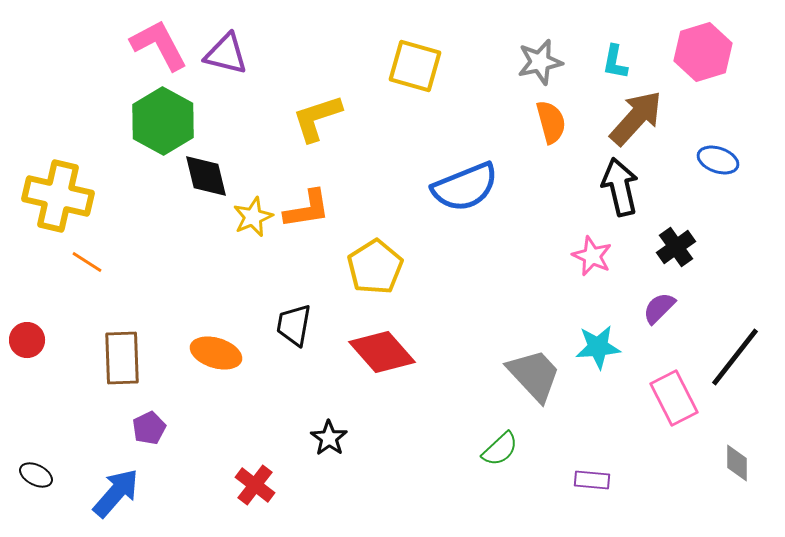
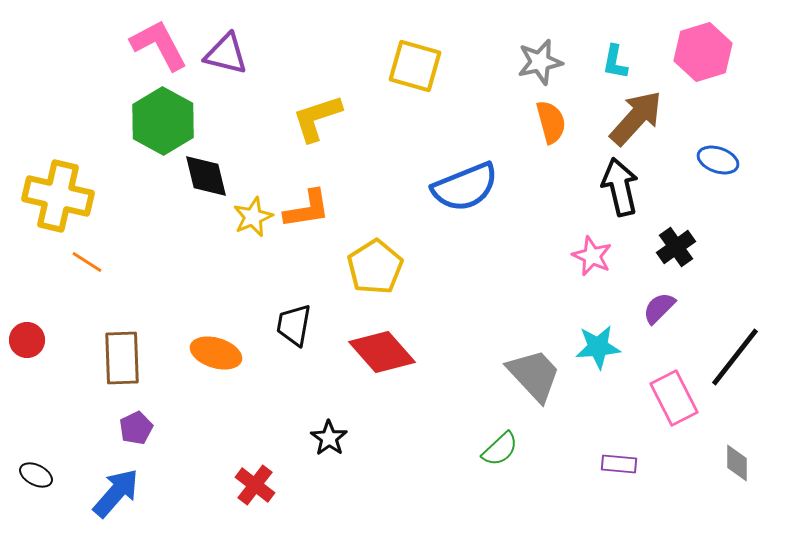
purple pentagon: moved 13 px left
purple rectangle: moved 27 px right, 16 px up
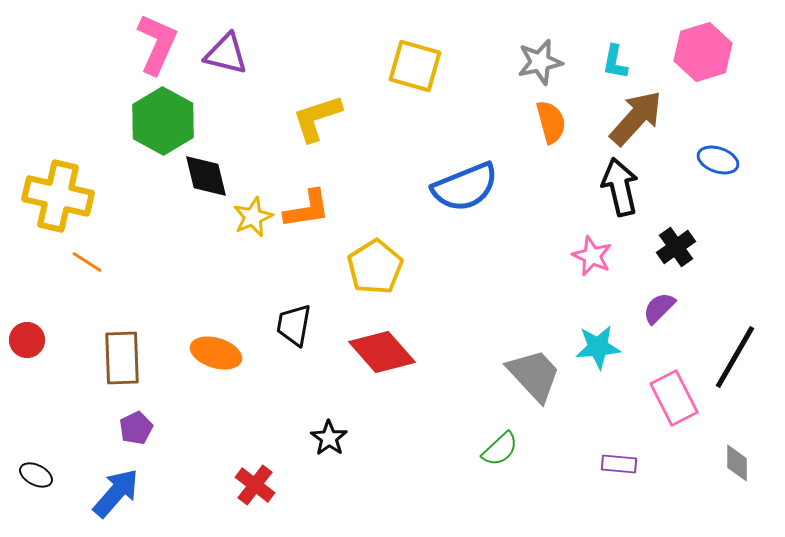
pink L-shape: moved 2 px left, 1 px up; rotated 52 degrees clockwise
black line: rotated 8 degrees counterclockwise
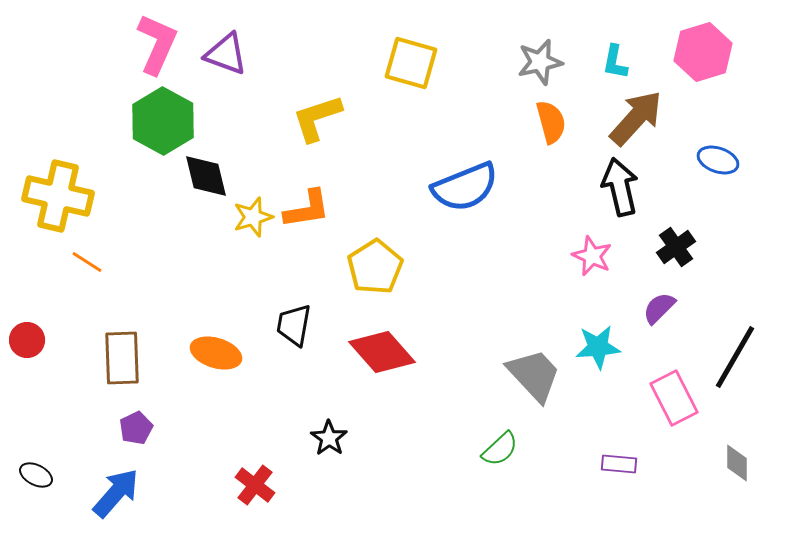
purple triangle: rotated 6 degrees clockwise
yellow square: moved 4 px left, 3 px up
yellow star: rotated 6 degrees clockwise
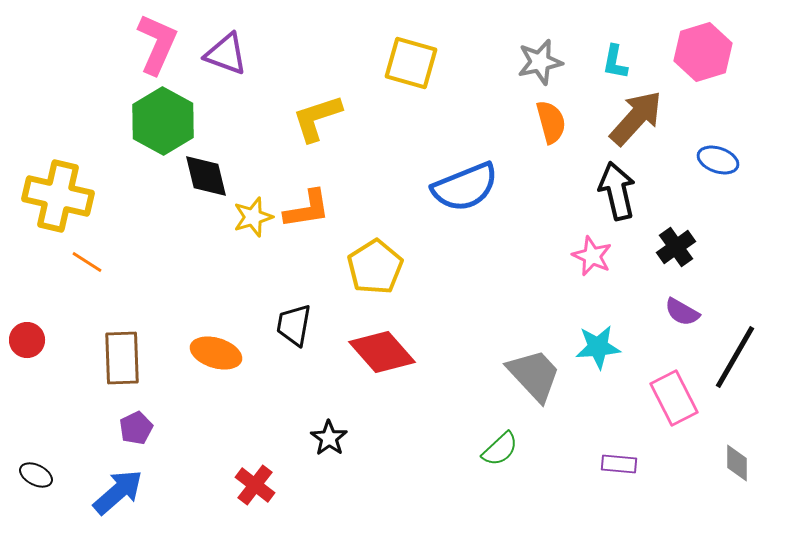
black arrow: moved 3 px left, 4 px down
purple semicircle: moved 23 px right, 4 px down; rotated 105 degrees counterclockwise
blue arrow: moved 2 px right, 1 px up; rotated 8 degrees clockwise
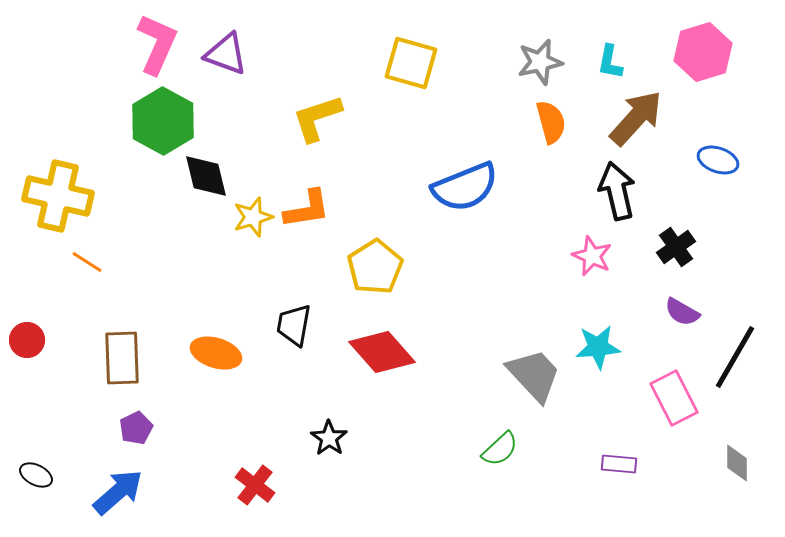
cyan L-shape: moved 5 px left
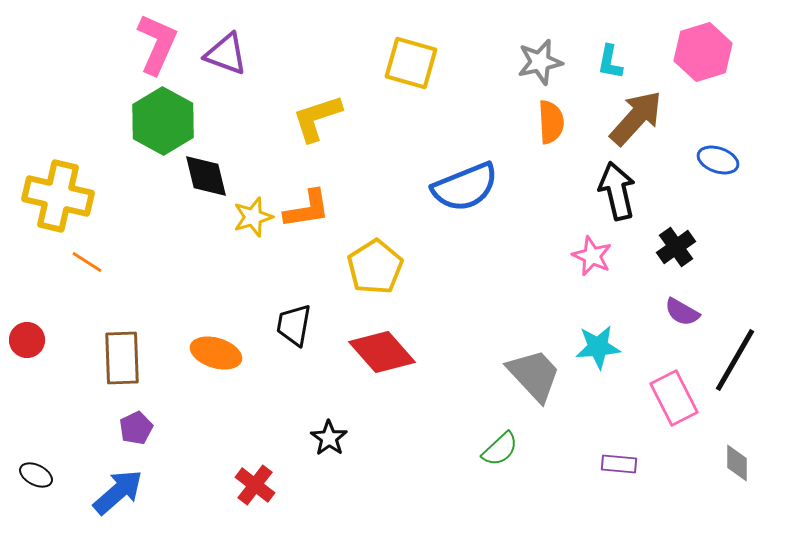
orange semicircle: rotated 12 degrees clockwise
black line: moved 3 px down
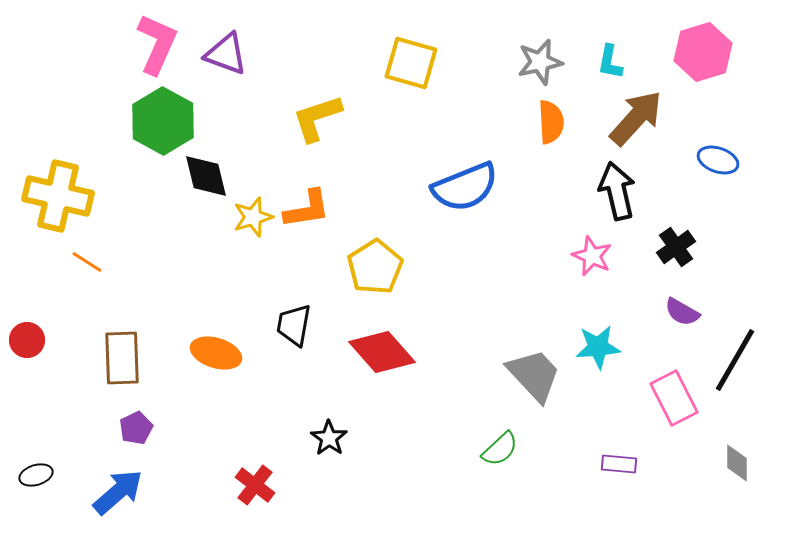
black ellipse: rotated 44 degrees counterclockwise
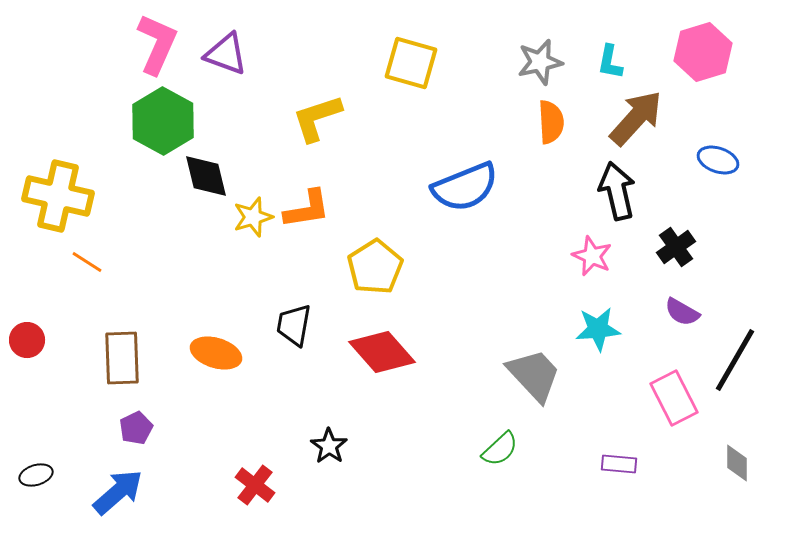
cyan star: moved 18 px up
black star: moved 8 px down
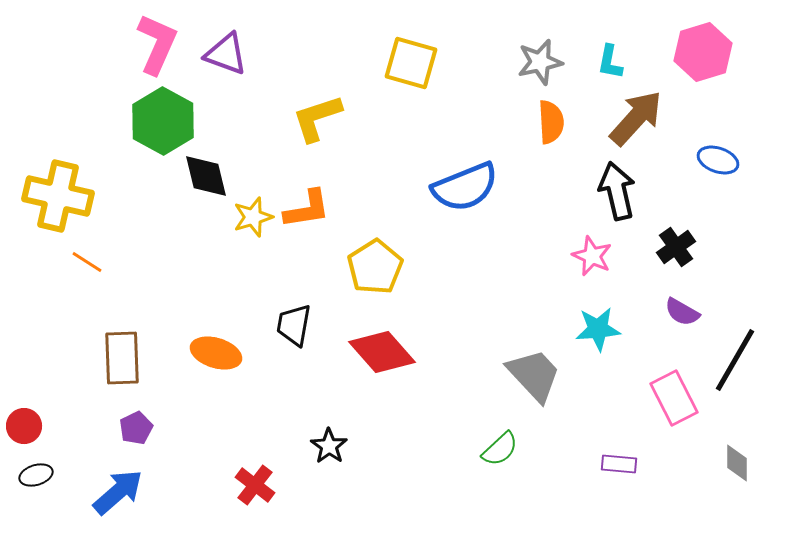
red circle: moved 3 px left, 86 px down
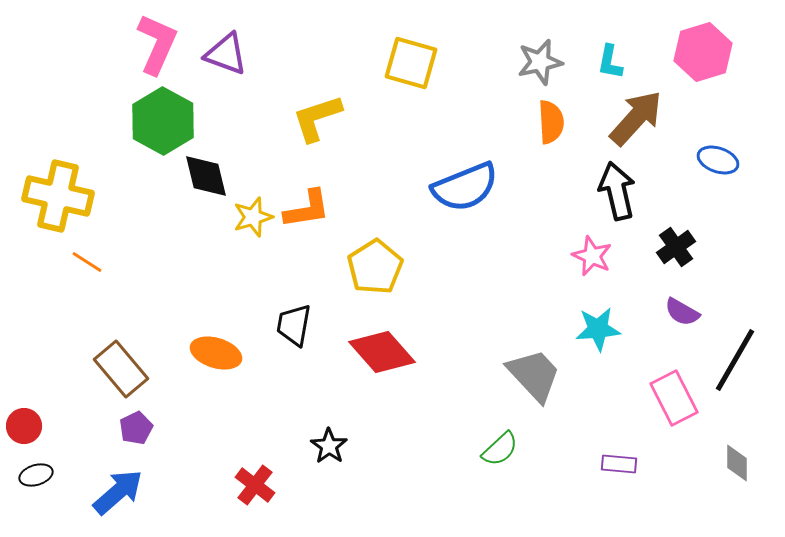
brown rectangle: moved 1 px left, 11 px down; rotated 38 degrees counterclockwise
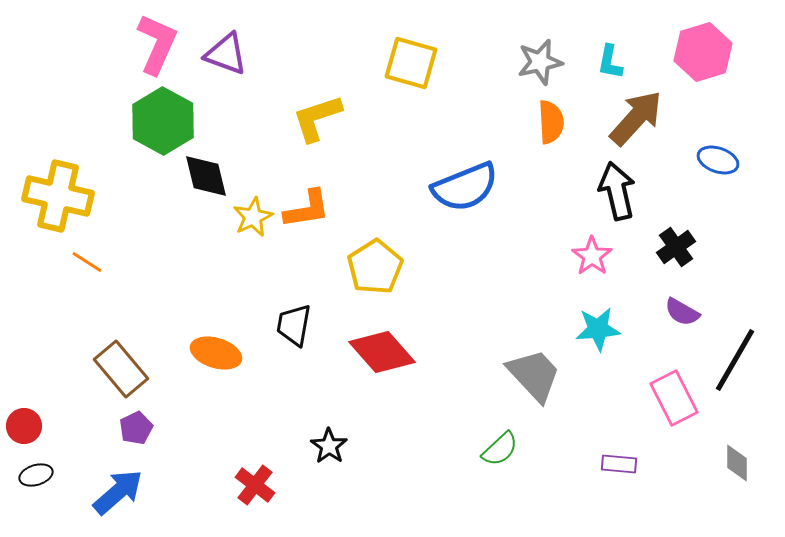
yellow star: rotated 9 degrees counterclockwise
pink star: rotated 12 degrees clockwise
